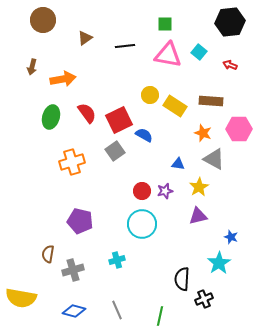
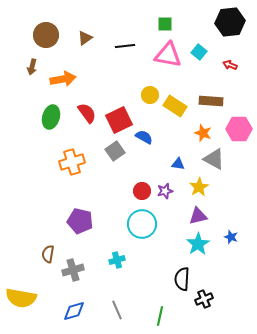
brown circle: moved 3 px right, 15 px down
blue semicircle: moved 2 px down
cyan star: moved 21 px left, 19 px up
blue diamond: rotated 30 degrees counterclockwise
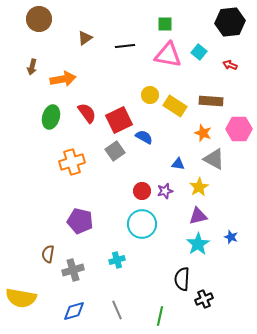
brown circle: moved 7 px left, 16 px up
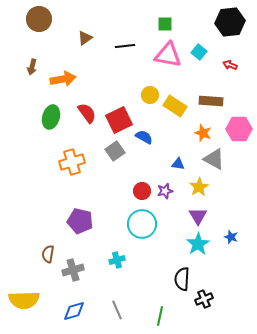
purple triangle: rotated 48 degrees counterclockwise
yellow semicircle: moved 3 px right, 2 px down; rotated 12 degrees counterclockwise
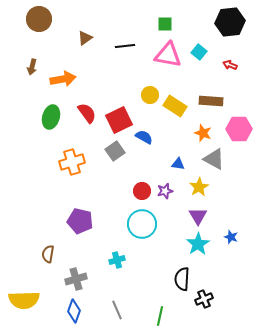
gray cross: moved 3 px right, 9 px down
blue diamond: rotated 55 degrees counterclockwise
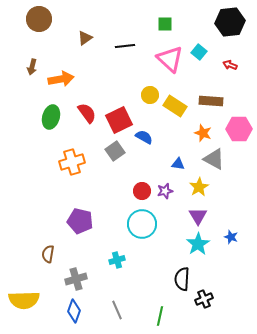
pink triangle: moved 2 px right, 4 px down; rotated 32 degrees clockwise
orange arrow: moved 2 px left
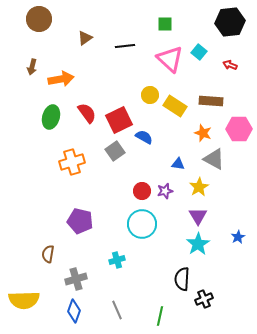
blue star: moved 7 px right; rotated 24 degrees clockwise
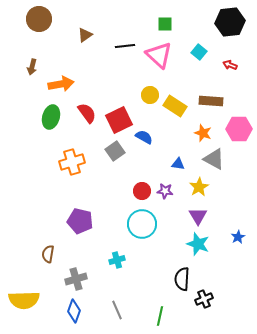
brown triangle: moved 3 px up
pink triangle: moved 11 px left, 4 px up
orange arrow: moved 5 px down
purple star: rotated 21 degrees clockwise
cyan star: rotated 20 degrees counterclockwise
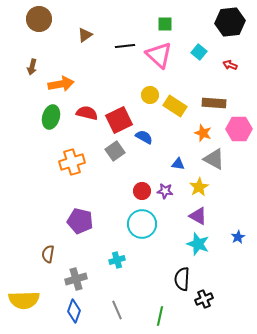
brown rectangle: moved 3 px right, 2 px down
red semicircle: rotated 40 degrees counterclockwise
purple triangle: rotated 30 degrees counterclockwise
